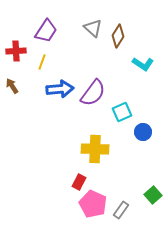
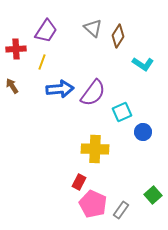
red cross: moved 2 px up
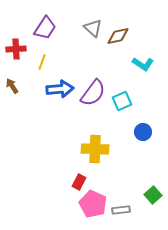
purple trapezoid: moved 1 px left, 3 px up
brown diamond: rotated 45 degrees clockwise
cyan square: moved 11 px up
gray rectangle: rotated 48 degrees clockwise
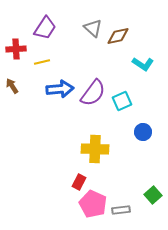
yellow line: rotated 56 degrees clockwise
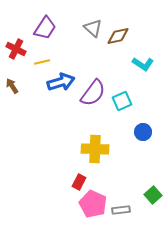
red cross: rotated 30 degrees clockwise
blue arrow: moved 1 px right, 7 px up; rotated 12 degrees counterclockwise
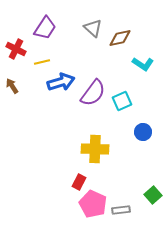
brown diamond: moved 2 px right, 2 px down
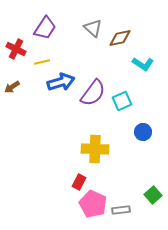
brown arrow: moved 1 px down; rotated 91 degrees counterclockwise
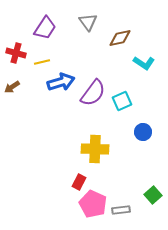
gray triangle: moved 5 px left, 6 px up; rotated 12 degrees clockwise
red cross: moved 4 px down; rotated 12 degrees counterclockwise
cyan L-shape: moved 1 px right, 1 px up
